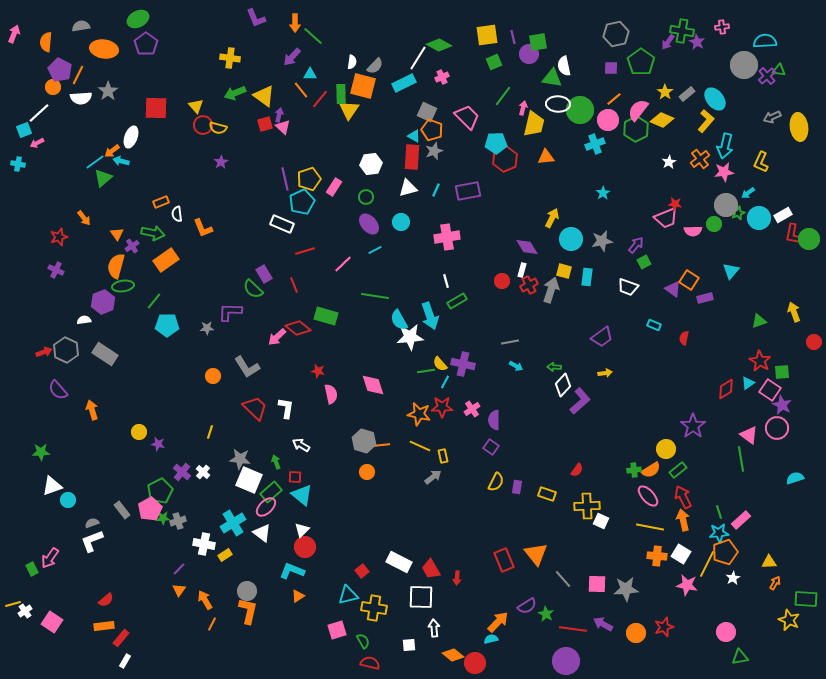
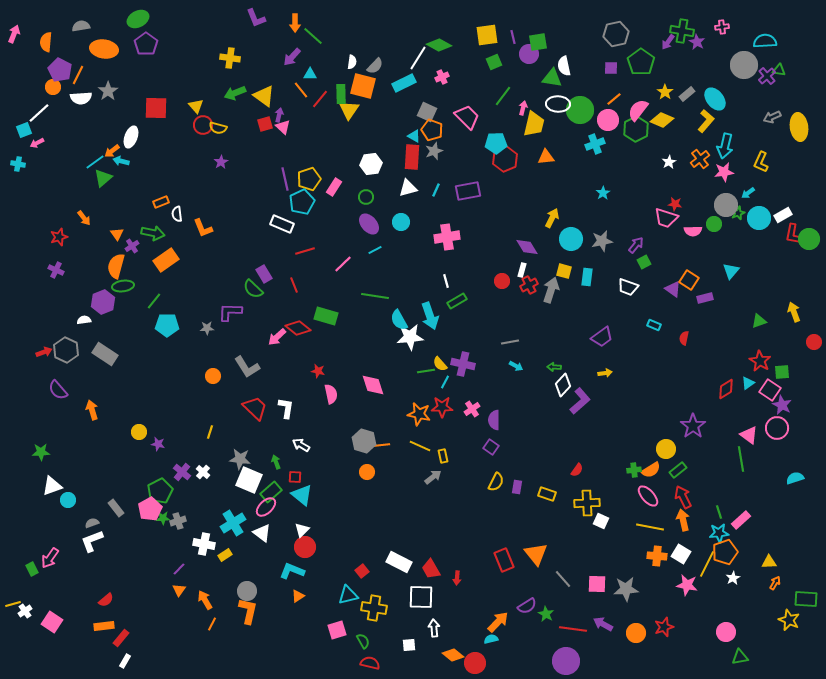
pink trapezoid at (666, 218): rotated 40 degrees clockwise
yellow cross at (587, 506): moved 3 px up
gray rectangle at (122, 510): moved 6 px left, 2 px up
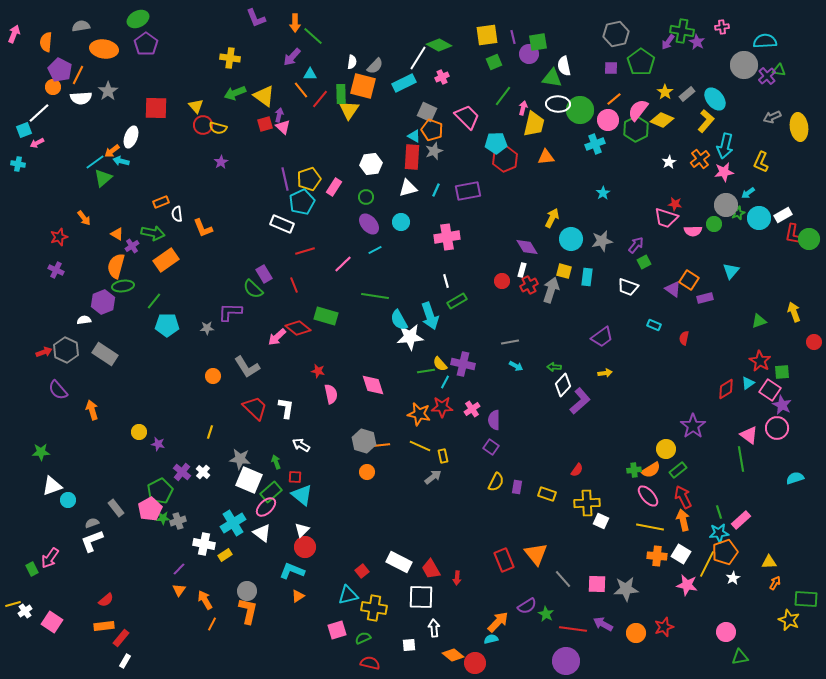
orange triangle at (117, 234): rotated 24 degrees counterclockwise
green semicircle at (363, 641): moved 3 px up; rotated 84 degrees counterclockwise
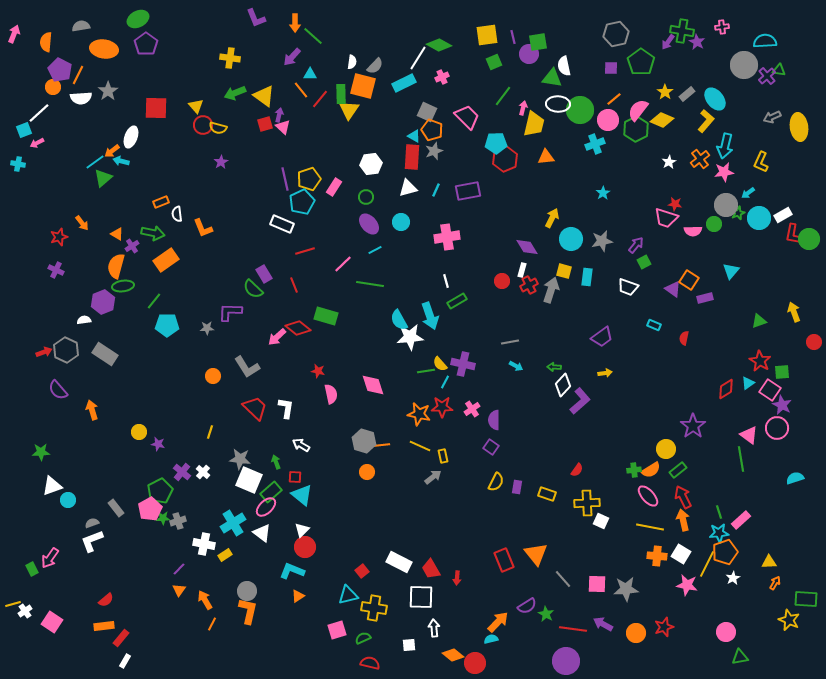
orange arrow at (84, 218): moved 2 px left, 5 px down
green line at (375, 296): moved 5 px left, 12 px up
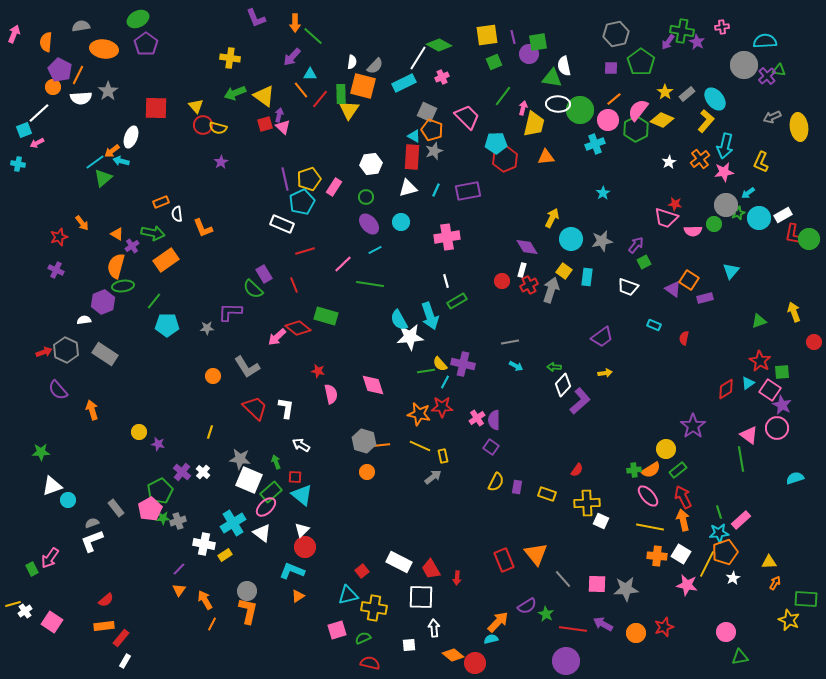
yellow square at (564, 271): rotated 21 degrees clockwise
pink cross at (472, 409): moved 5 px right, 9 px down
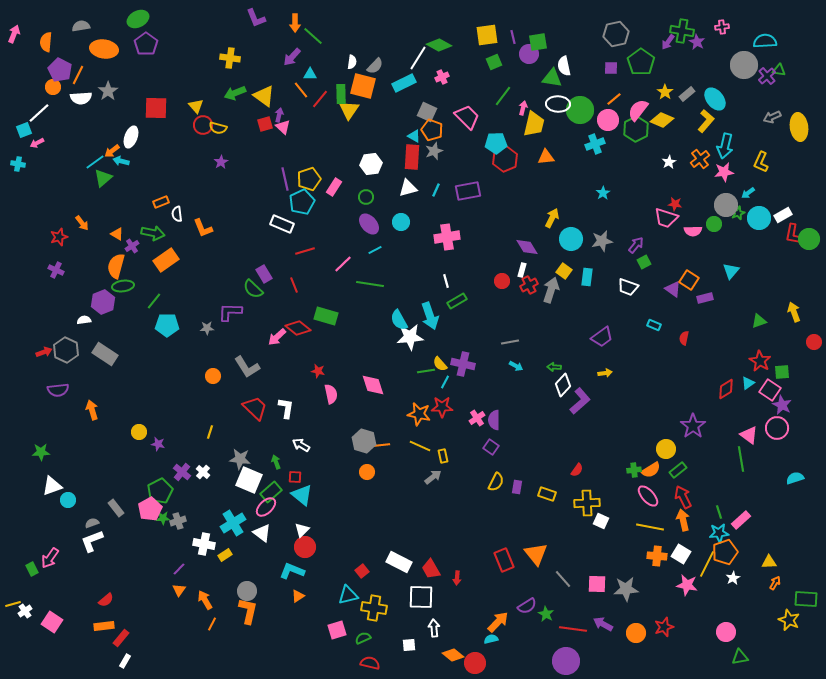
purple semicircle at (58, 390): rotated 55 degrees counterclockwise
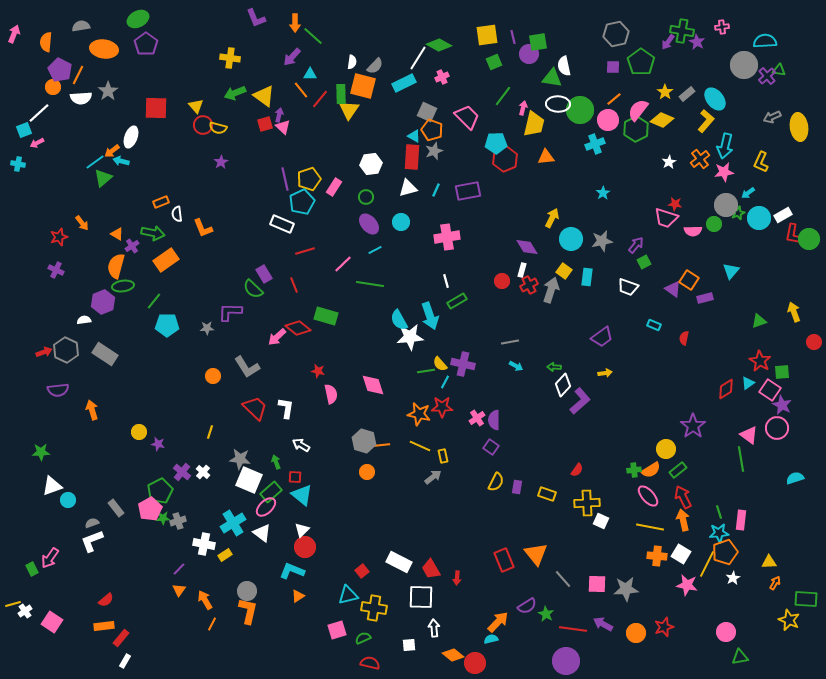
purple square at (611, 68): moved 2 px right, 1 px up
pink rectangle at (741, 520): rotated 42 degrees counterclockwise
